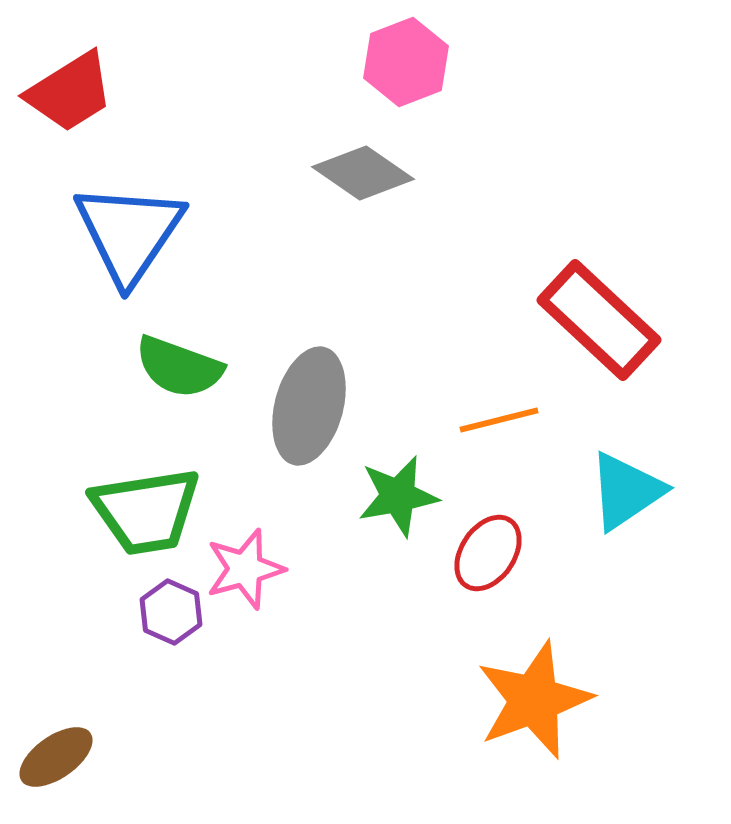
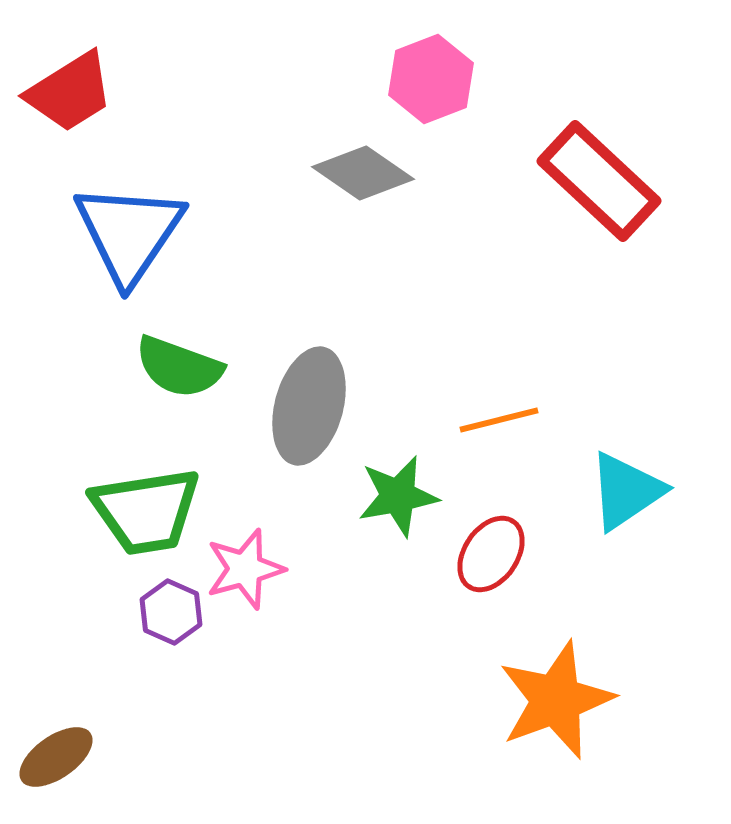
pink hexagon: moved 25 px right, 17 px down
red rectangle: moved 139 px up
red ellipse: moved 3 px right, 1 px down
orange star: moved 22 px right
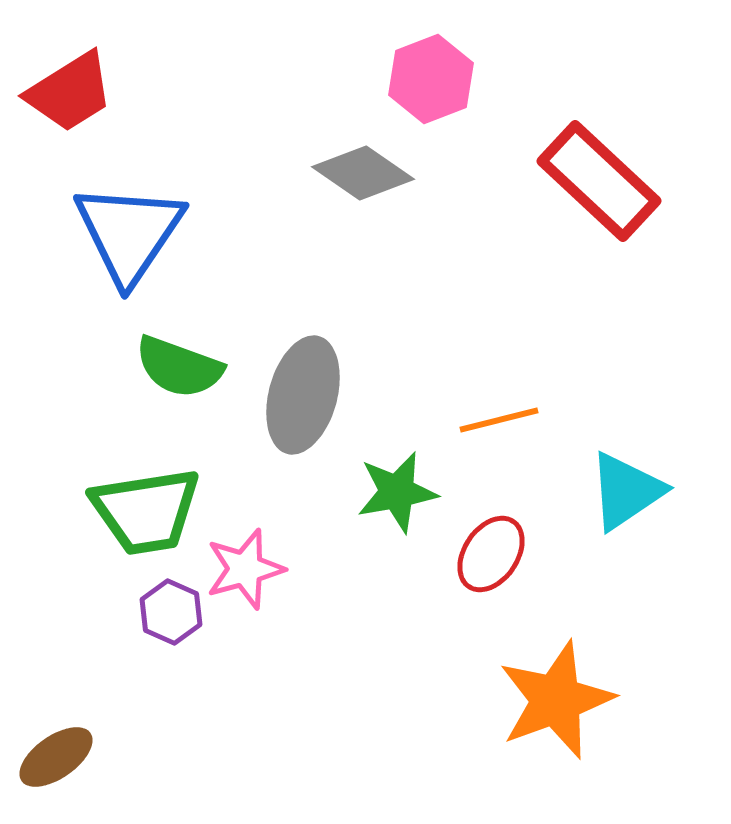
gray ellipse: moved 6 px left, 11 px up
green star: moved 1 px left, 4 px up
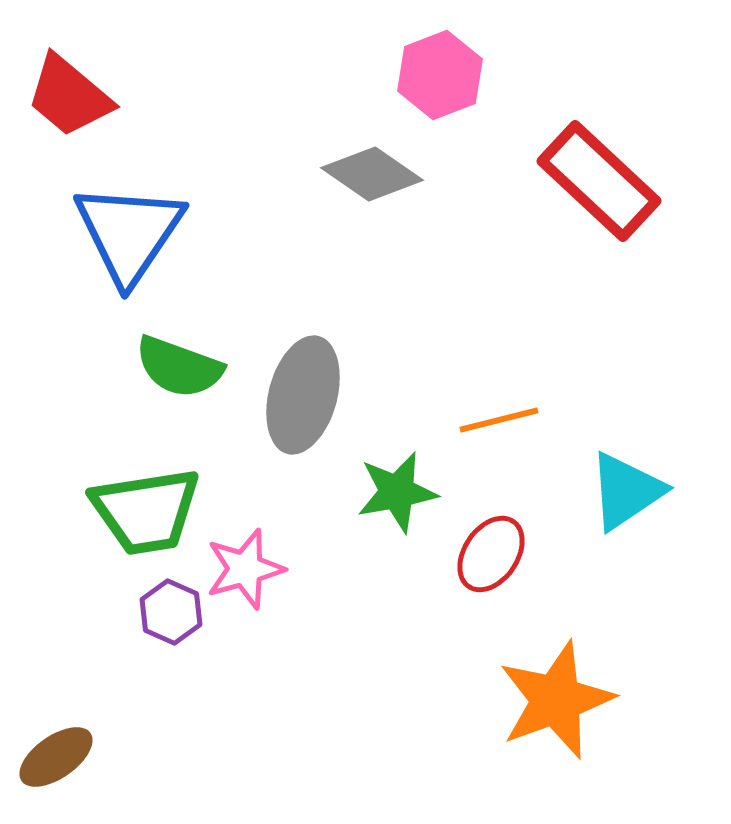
pink hexagon: moved 9 px right, 4 px up
red trapezoid: moved 1 px left, 4 px down; rotated 72 degrees clockwise
gray diamond: moved 9 px right, 1 px down
